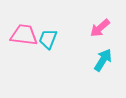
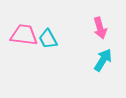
pink arrow: rotated 65 degrees counterclockwise
cyan trapezoid: rotated 50 degrees counterclockwise
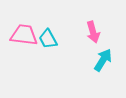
pink arrow: moved 7 px left, 4 px down
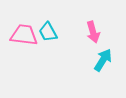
cyan trapezoid: moved 7 px up
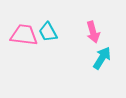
cyan arrow: moved 1 px left, 2 px up
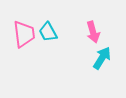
pink trapezoid: moved 1 px up; rotated 76 degrees clockwise
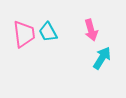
pink arrow: moved 2 px left, 2 px up
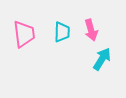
cyan trapezoid: moved 14 px right; rotated 150 degrees counterclockwise
cyan arrow: moved 1 px down
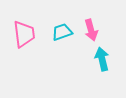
cyan trapezoid: rotated 110 degrees counterclockwise
cyan arrow: rotated 45 degrees counterclockwise
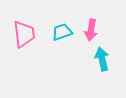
pink arrow: rotated 25 degrees clockwise
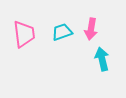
pink arrow: moved 1 px up
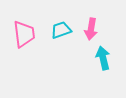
cyan trapezoid: moved 1 px left, 2 px up
cyan arrow: moved 1 px right, 1 px up
